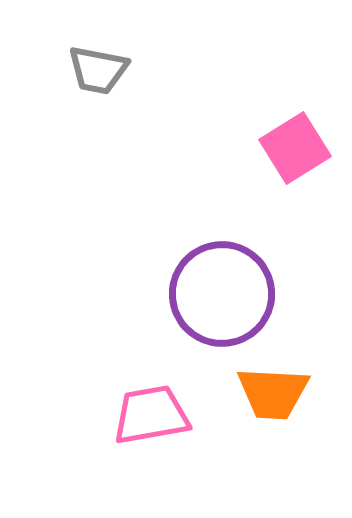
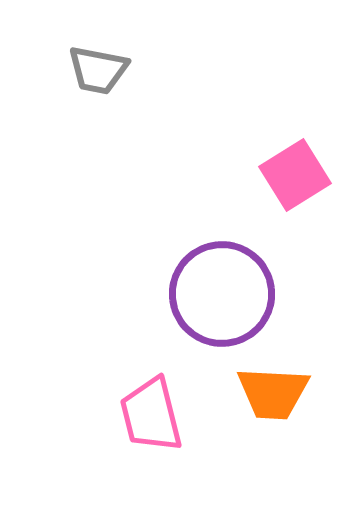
pink square: moved 27 px down
pink trapezoid: rotated 94 degrees counterclockwise
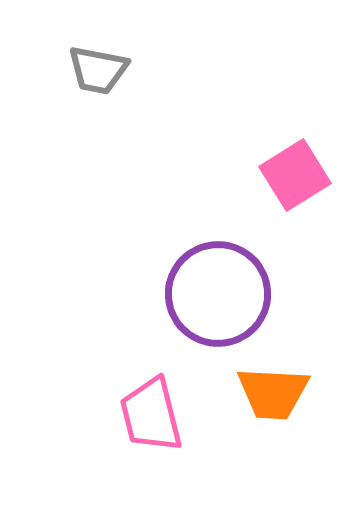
purple circle: moved 4 px left
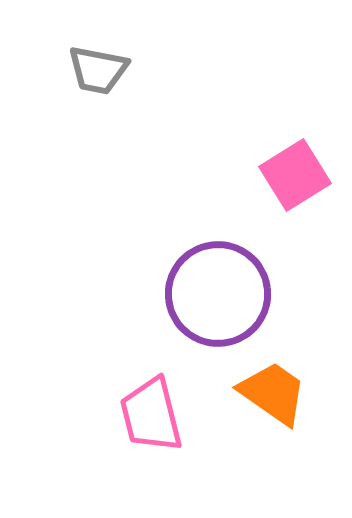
orange trapezoid: rotated 148 degrees counterclockwise
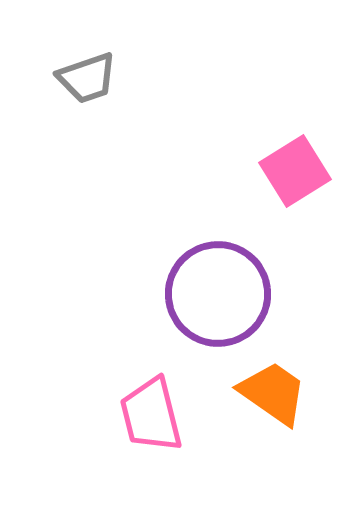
gray trapezoid: moved 11 px left, 8 px down; rotated 30 degrees counterclockwise
pink square: moved 4 px up
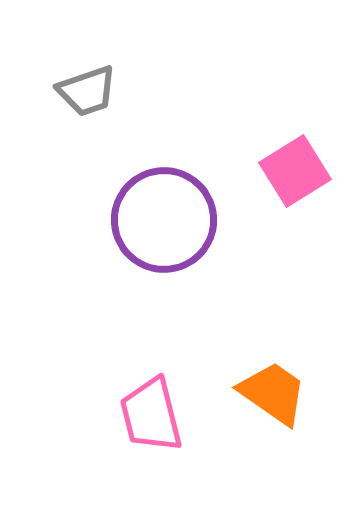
gray trapezoid: moved 13 px down
purple circle: moved 54 px left, 74 px up
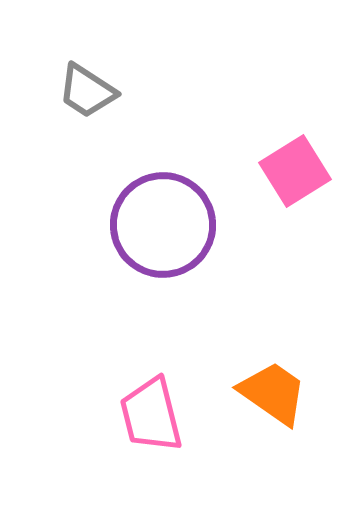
gray trapezoid: rotated 52 degrees clockwise
purple circle: moved 1 px left, 5 px down
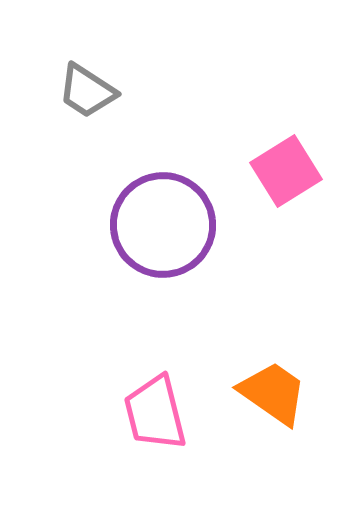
pink square: moved 9 px left
pink trapezoid: moved 4 px right, 2 px up
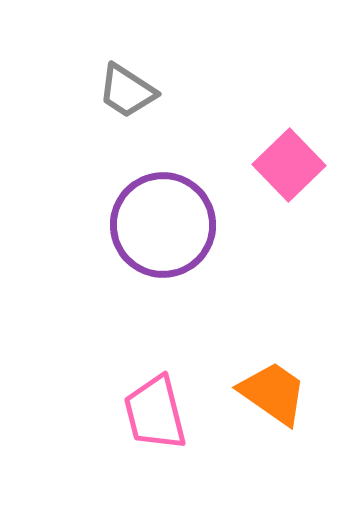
gray trapezoid: moved 40 px right
pink square: moved 3 px right, 6 px up; rotated 12 degrees counterclockwise
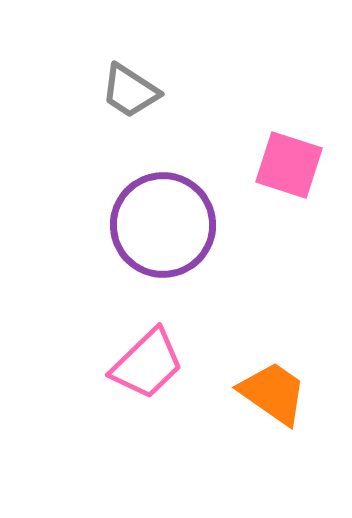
gray trapezoid: moved 3 px right
pink square: rotated 28 degrees counterclockwise
pink trapezoid: moved 8 px left, 49 px up; rotated 120 degrees counterclockwise
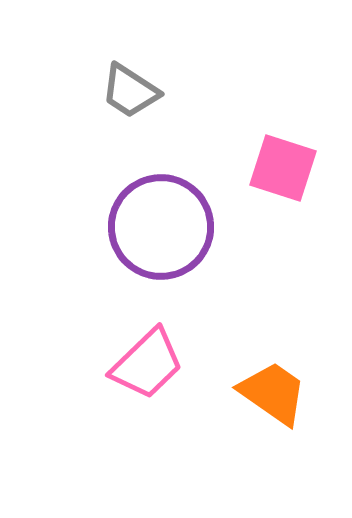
pink square: moved 6 px left, 3 px down
purple circle: moved 2 px left, 2 px down
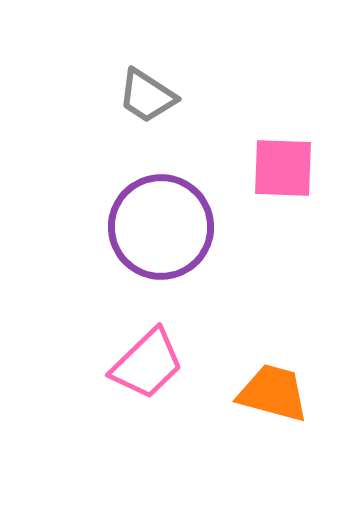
gray trapezoid: moved 17 px right, 5 px down
pink square: rotated 16 degrees counterclockwise
orange trapezoid: rotated 20 degrees counterclockwise
